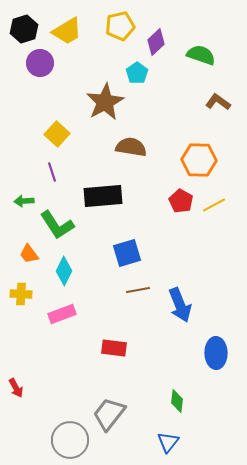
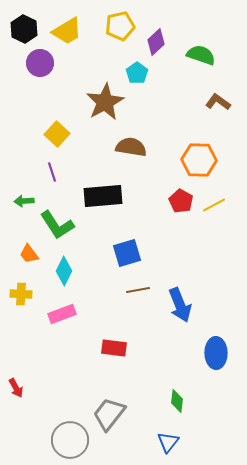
black hexagon: rotated 16 degrees counterclockwise
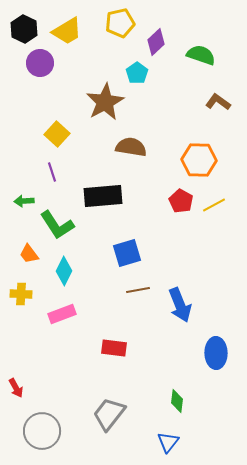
yellow pentagon: moved 3 px up
gray circle: moved 28 px left, 9 px up
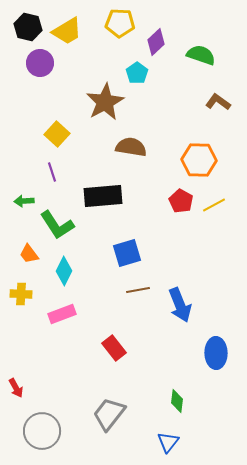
yellow pentagon: rotated 16 degrees clockwise
black hexagon: moved 4 px right, 2 px up; rotated 12 degrees counterclockwise
red rectangle: rotated 45 degrees clockwise
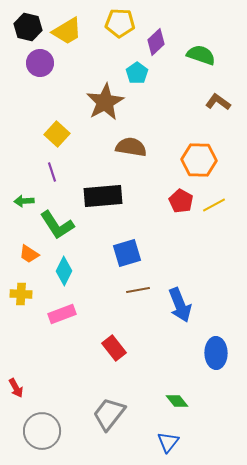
orange trapezoid: rotated 20 degrees counterclockwise
green diamond: rotated 45 degrees counterclockwise
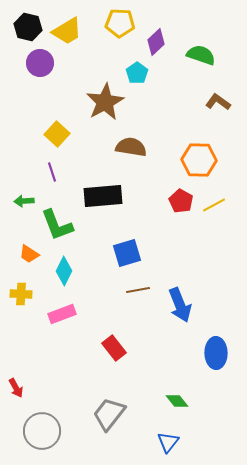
green L-shape: rotated 12 degrees clockwise
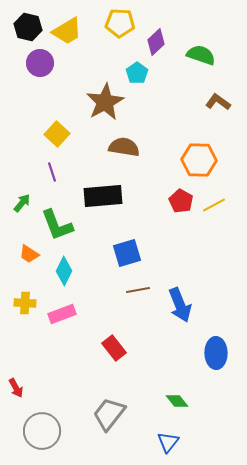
brown semicircle: moved 7 px left
green arrow: moved 2 px left, 2 px down; rotated 132 degrees clockwise
yellow cross: moved 4 px right, 9 px down
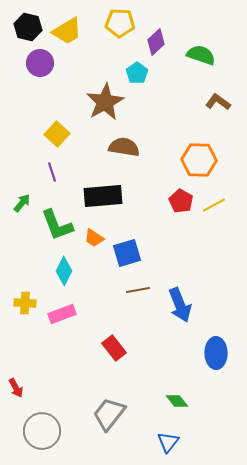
orange trapezoid: moved 65 px right, 16 px up
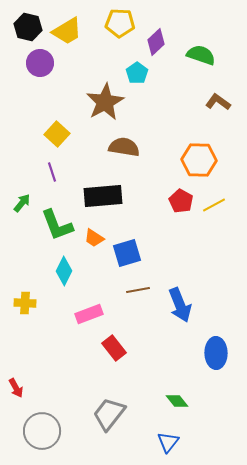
pink rectangle: moved 27 px right
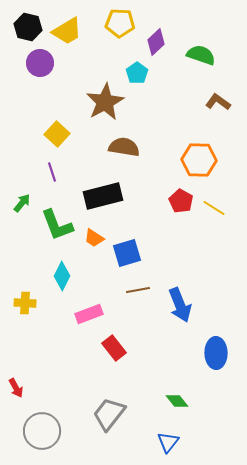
black rectangle: rotated 9 degrees counterclockwise
yellow line: moved 3 px down; rotated 60 degrees clockwise
cyan diamond: moved 2 px left, 5 px down
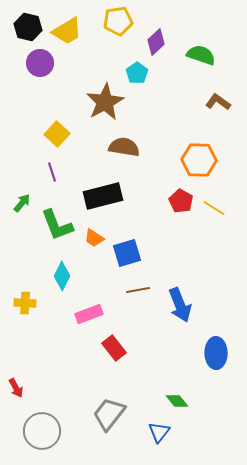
yellow pentagon: moved 2 px left, 2 px up; rotated 12 degrees counterclockwise
blue triangle: moved 9 px left, 10 px up
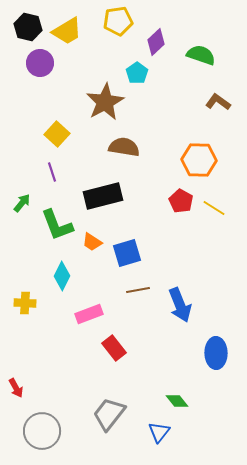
orange trapezoid: moved 2 px left, 4 px down
